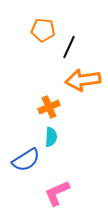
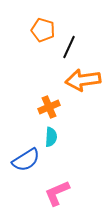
orange pentagon: rotated 10 degrees clockwise
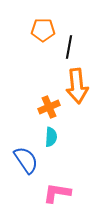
orange pentagon: rotated 15 degrees counterclockwise
black line: rotated 15 degrees counterclockwise
orange arrow: moved 6 px left, 6 px down; rotated 88 degrees counterclockwise
blue semicircle: rotated 92 degrees counterclockwise
pink L-shape: rotated 32 degrees clockwise
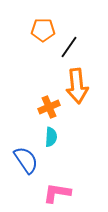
black line: rotated 25 degrees clockwise
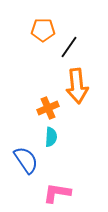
orange cross: moved 1 px left, 1 px down
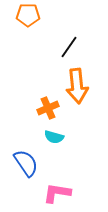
orange pentagon: moved 15 px left, 15 px up
cyan semicircle: moved 3 px right; rotated 102 degrees clockwise
blue semicircle: moved 3 px down
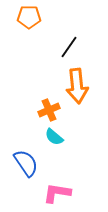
orange pentagon: moved 1 px right, 2 px down
orange cross: moved 1 px right, 2 px down
cyan semicircle: rotated 24 degrees clockwise
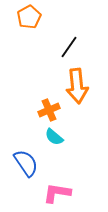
orange pentagon: rotated 30 degrees counterclockwise
